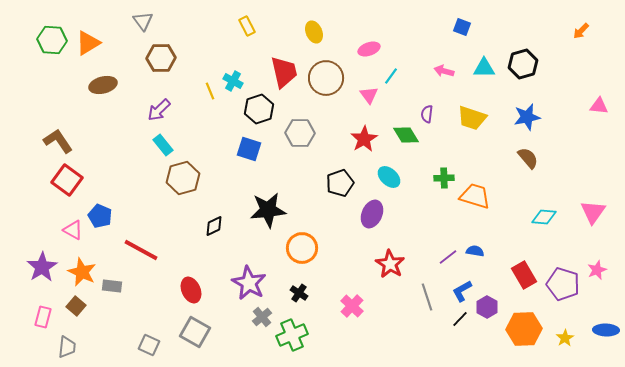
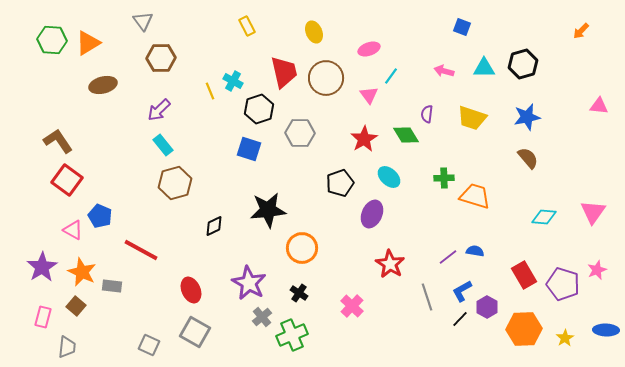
brown hexagon at (183, 178): moved 8 px left, 5 px down
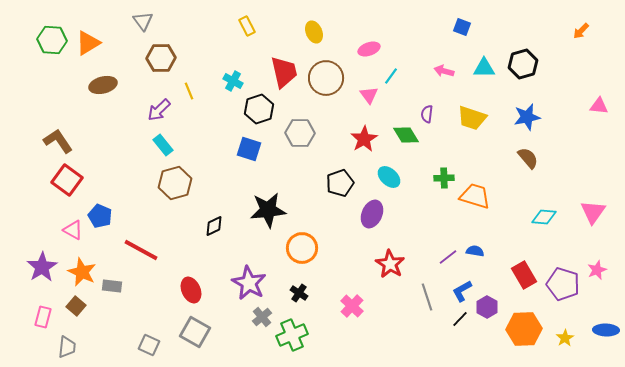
yellow line at (210, 91): moved 21 px left
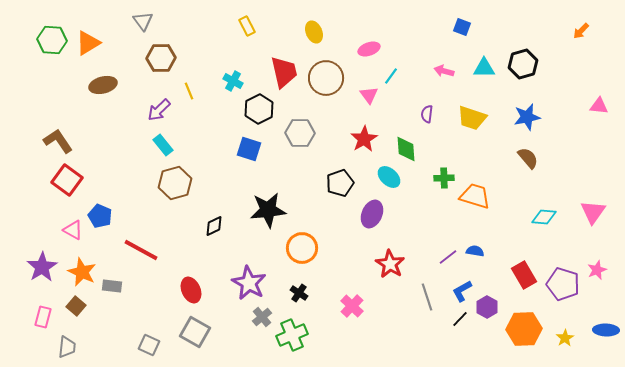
black hexagon at (259, 109): rotated 8 degrees counterclockwise
green diamond at (406, 135): moved 14 px down; rotated 28 degrees clockwise
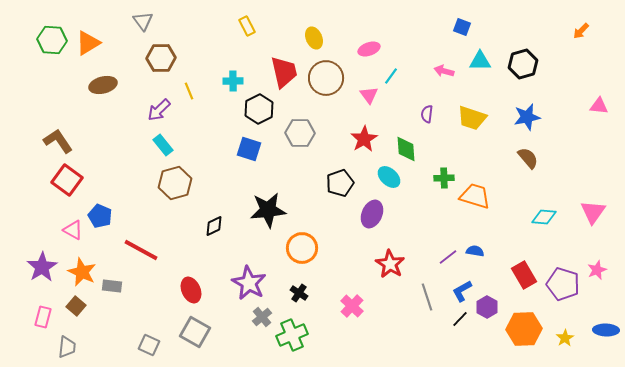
yellow ellipse at (314, 32): moved 6 px down
cyan triangle at (484, 68): moved 4 px left, 7 px up
cyan cross at (233, 81): rotated 30 degrees counterclockwise
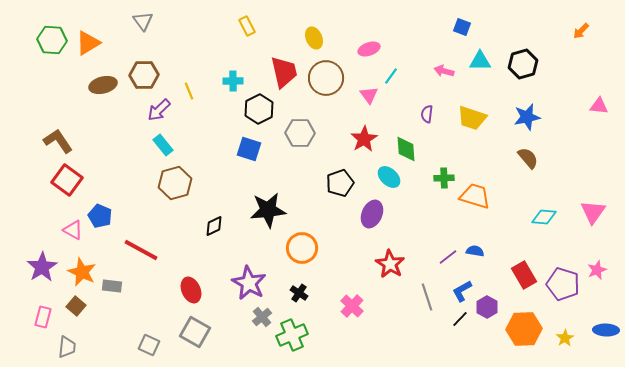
brown hexagon at (161, 58): moved 17 px left, 17 px down
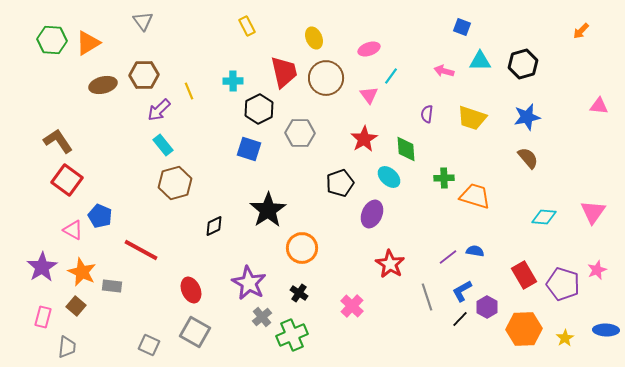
black star at (268, 210): rotated 27 degrees counterclockwise
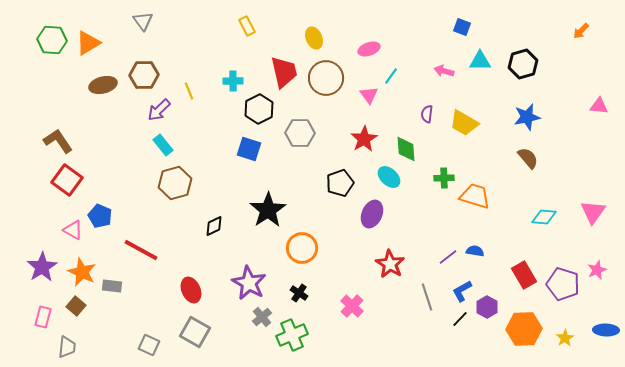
yellow trapezoid at (472, 118): moved 8 px left, 5 px down; rotated 12 degrees clockwise
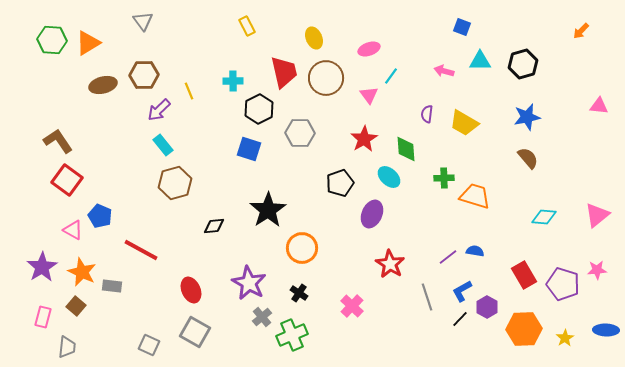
pink triangle at (593, 212): moved 4 px right, 3 px down; rotated 16 degrees clockwise
black diamond at (214, 226): rotated 20 degrees clockwise
pink star at (597, 270): rotated 18 degrees clockwise
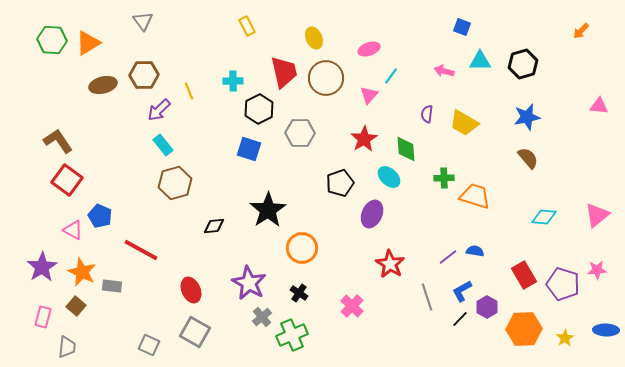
pink triangle at (369, 95): rotated 18 degrees clockwise
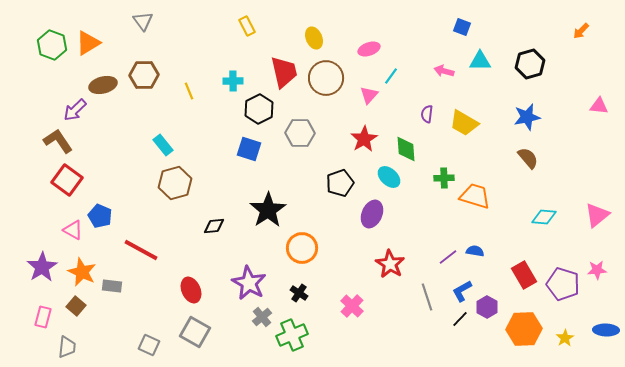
green hexagon at (52, 40): moved 5 px down; rotated 16 degrees clockwise
black hexagon at (523, 64): moved 7 px right
purple arrow at (159, 110): moved 84 px left
